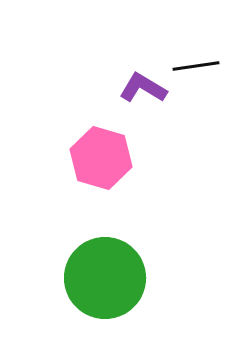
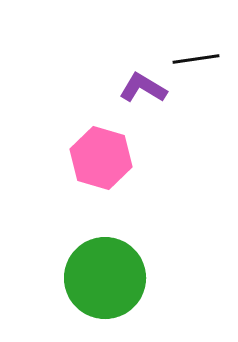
black line: moved 7 px up
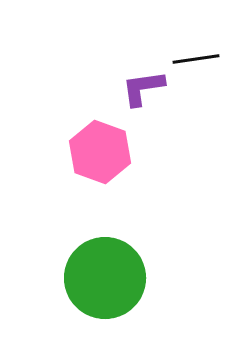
purple L-shape: rotated 39 degrees counterclockwise
pink hexagon: moved 1 px left, 6 px up; rotated 4 degrees clockwise
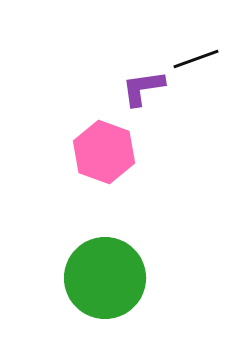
black line: rotated 12 degrees counterclockwise
pink hexagon: moved 4 px right
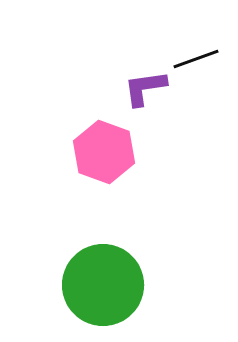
purple L-shape: moved 2 px right
green circle: moved 2 px left, 7 px down
